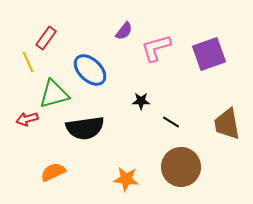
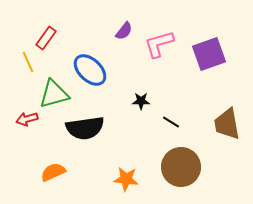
pink L-shape: moved 3 px right, 4 px up
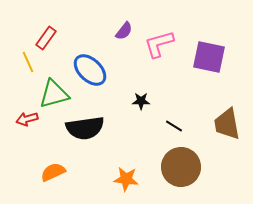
purple square: moved 3 px down; rotated 32 degrees clockwise
black line: moved 3 px right, 4 px down
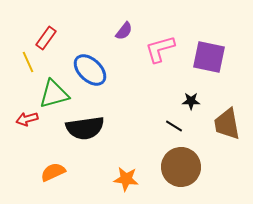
pink L-shape: moved 1 px right, 5 px down
black star: moved 50 px right
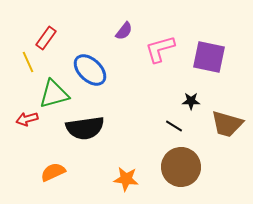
brown trapezoid: rotated 64 degrees counterclockwise
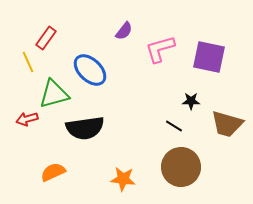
orange star: moved 3 px left
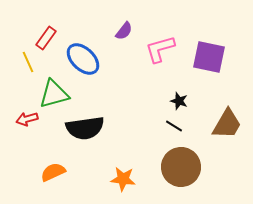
blue ellipse: moved 7 px left, 11 px up
black star: moved 12 px left; rotated 18 degrees clockwise
brown trapezoid: rotated 76 degrees counterclockwise
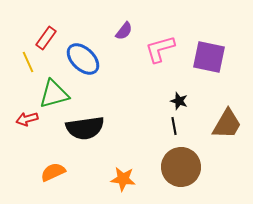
black line: rotated 48 degrees clockwise
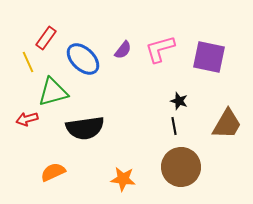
purple semicircle: moved 1 px left, 19 px down
green triangle: moved 1 px left, 2 px up
